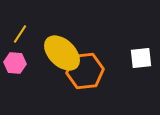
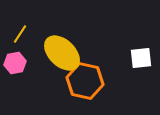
pink hexagon: rotated 15 degrees counterclockwise
orange hexagon: moved 10 px down; rotated 18 degrees clockwise
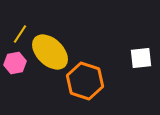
yellow ellipse: moved 12 px left, 1 px up
orange hexagon: rotated 6 degrees clockwise
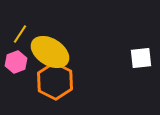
yellow ellipse: rotated 12 degrees counterclockwise
pink hexagon: moved 1 px right, 1 px up; rotated 10 degrees counterclockwise
orange hexagon: moved 30 px left; rotated 9 degrees clockwise
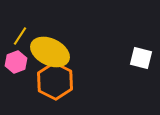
yellow line: moved 2 px down
yellow ellipse: rotated 6 degrees counterclockwise
white square: rotated 20 degrees clockwise
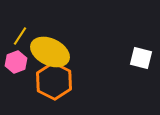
orange hexagon: moved 1 px left
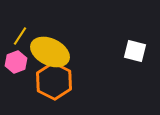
white square: moved 6 px left, 7 px up
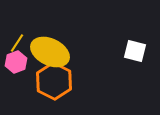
yellow line: moved 3 px left, 7 px down
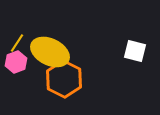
orange hexagon: moved 10 px right, 2 px up
